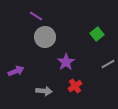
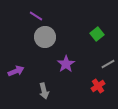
purple star: moved 2 px down
red cross: moved 23 px right
gray arrow: rotated 70 degrees clockwise
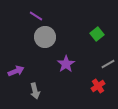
gray arrow: moved 9 px left
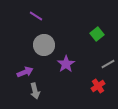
gray circle: moved 1 px left, 8 px down
purple arrow: moved 9 px right, 1 px down
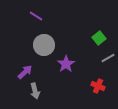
green square: moved 2 px right, 4 px down
gray line: moved 6 px up
purple arrow: rotated 21 degrees counterclockwise
red cross: rotated 32 degrees counterclockwise
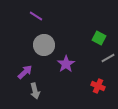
green square: rotated 24 degrees counterclockwise
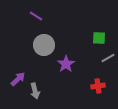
green square: rotated 24 degrees counterclockwise
purple arrow: moved 7 px left, 7 px down
red cross: rotated 32 degrees counterclockwise
